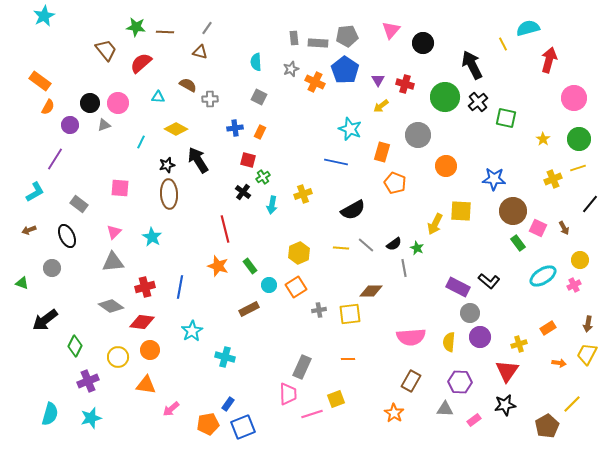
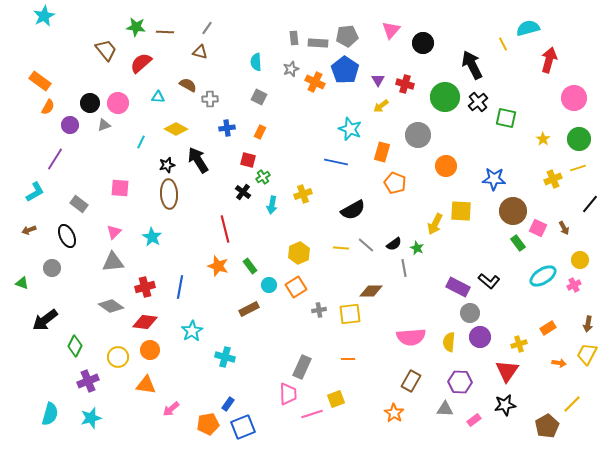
blue cross at (235, 128): moved 8 px left
red diamond at (142, 322): moved 3 px right
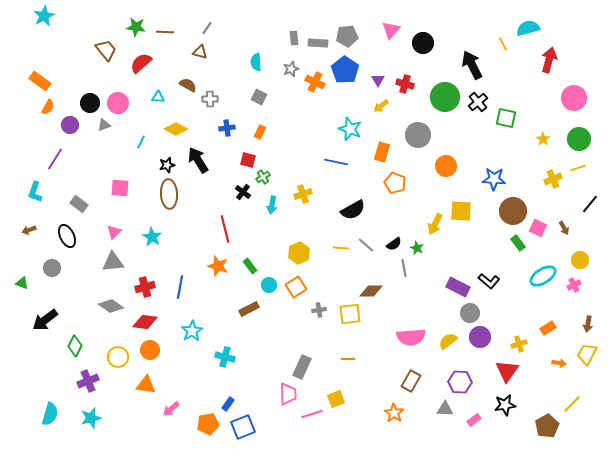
cyan L-shape at (35, 192): rotated 140 degrees clockwise
yellow semicircle at (449, 342): moved 1 px left, 1 px up; rotated 48 degrees clockwise
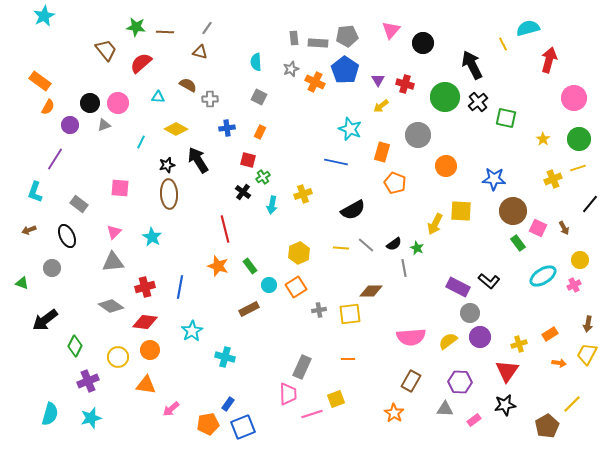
orange rectangle at (548, 328): moved 2 px right, 6 px down
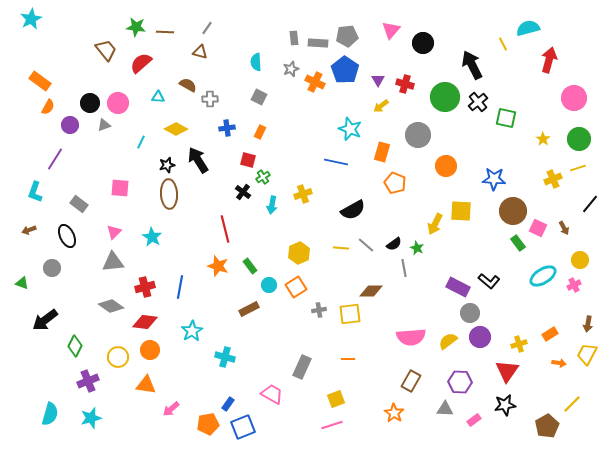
cyan star at (44, 16): moved 13 px left, 3 px down
pink trapezoid at (288, 394): moved 16 px left; rotated 60 degrees counterclockwise
pink line at (312, 414): moved 20 px right, 11 px down
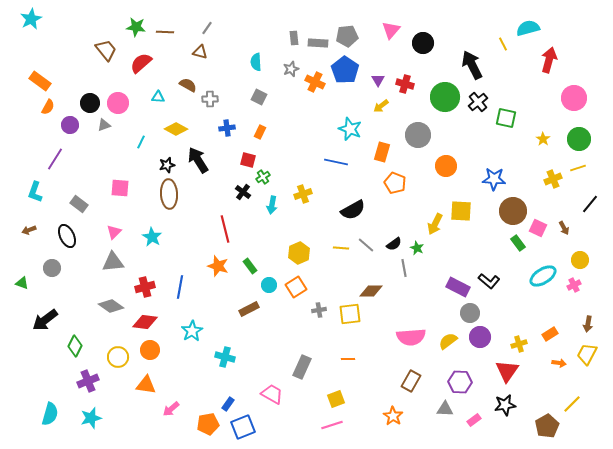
orange star at (394, 413): moved 1 px left, 3 px down
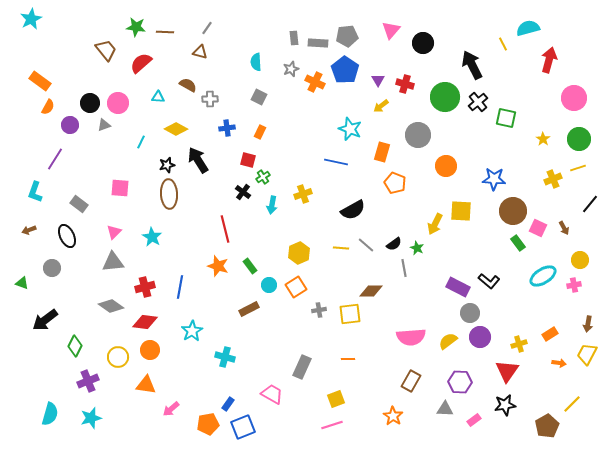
pink cross at (574, 285): rotated 16 degrees clockwise
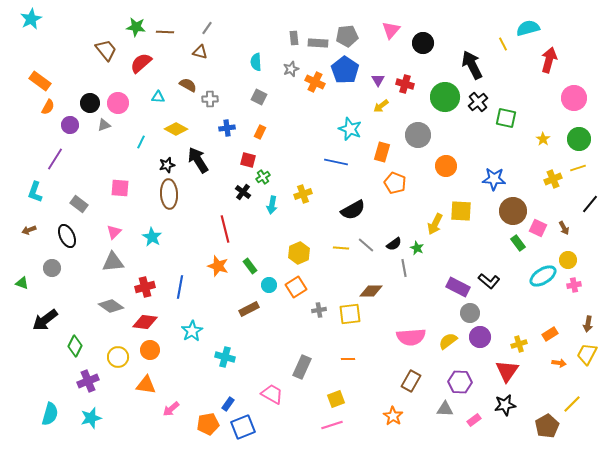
yellow circle at (580, 260): moved 12 px left
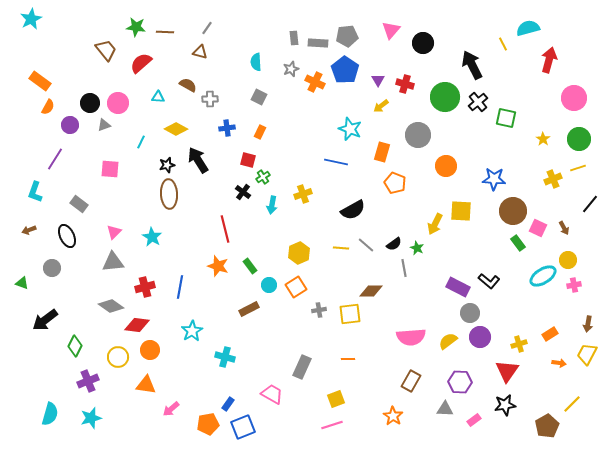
pink square at (120, 188): moved 10 px left, 19 px up
red diamond at (145, 322): moved 8 px left, 3 px down
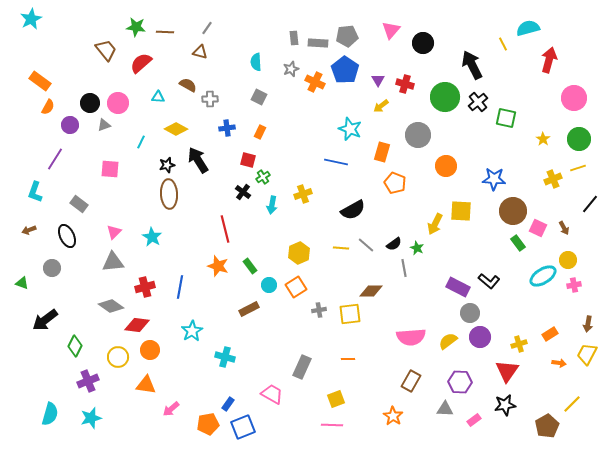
pink line at (332, 425): rotated 20 degrees clockwise
